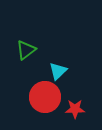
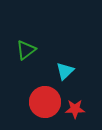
cyan triangle: moved 7 px right
red circle: moved 5 px down
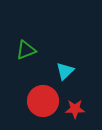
green triangle: rotated 15 degrees clockwise
red circle: moved 2 px left, 1 px up
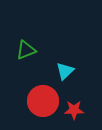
red star: moved 1 px left, 1 px down
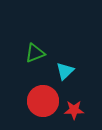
green triangle: moved 9 px right, 3 px down
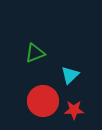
cyan triangle: moved 5 px right, 4 px down
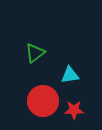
green triangle: rotated 15 degrees counterclockwise
cyan triangle: rotated 36 degrees clockwise
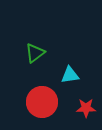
red circle: moved 1 px left, 1 px down
red star: moved 12 px right, 2 px up
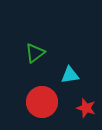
red star: rotated 18 degrees clockwise
